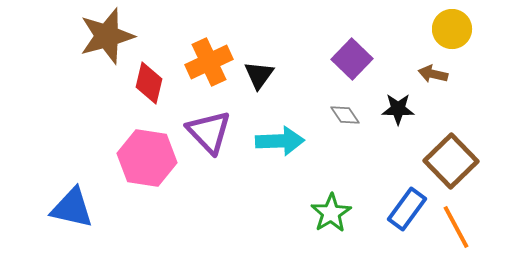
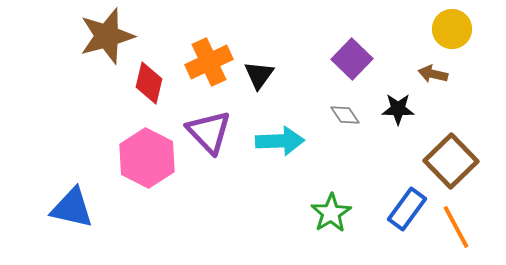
pink hexagon: rotated 18 degrees clockwise
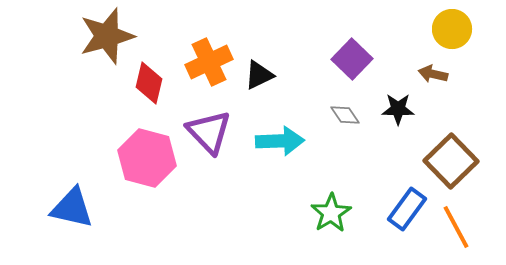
black triangle: rotated 28 degrees clockwise
pink hexagon: rotated 12 degrees counterclockwise
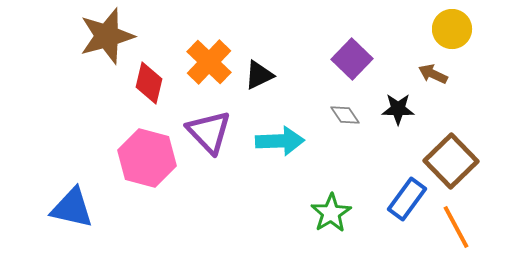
orange cross: rotated 21 degrees counterclockwise
brown arrow: rotated 12 degrees clockwise
blue rectangle: moved 10 px up
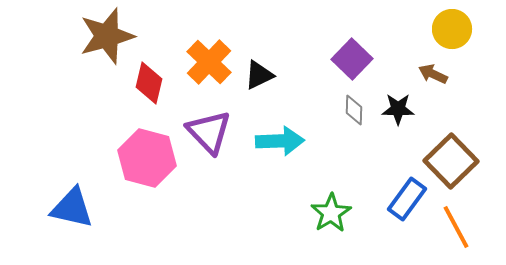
gray diamond: moved 9 px right, 5 px up; rotated 36 degrees clockwise
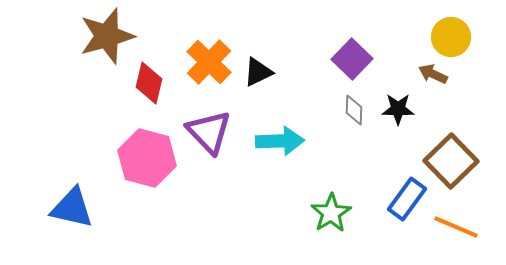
yellow circle: moved 1 px left, 8 px down
black triangle: moved 1 px left, 3 px up
orange line: rotated 39 degrees counterclockwise
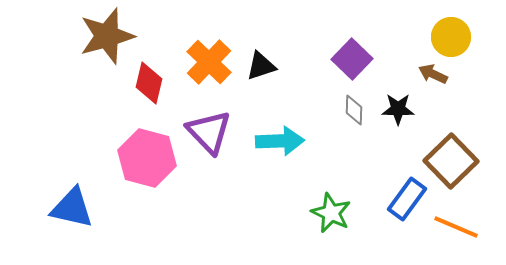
black triangle: moved 3 px right, 6 px up; rotated 8 degrees clockwise
green star: rotated 15 degrees counterclockwise
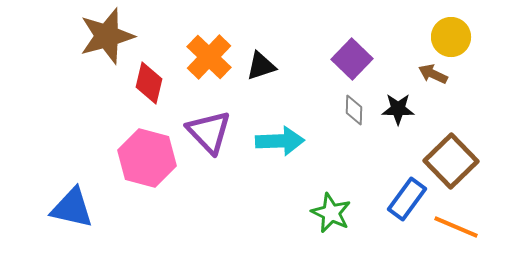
orange cross: moved 5 px up
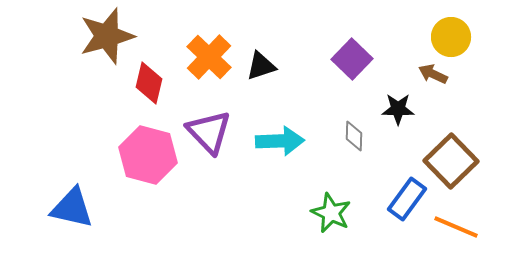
gray diamond: moved 26 px down
pink hexagon: moved 1 px right, 3 px up
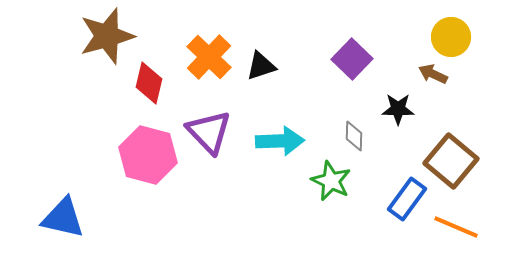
brown square: rotated 6 degrees counterclockwise
blue triangle: moved 9 px left, 10 px down
green star: moved 32 px up
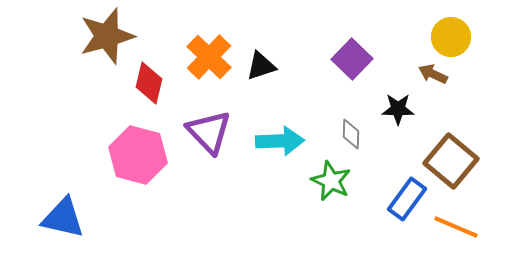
gray diamond: moved 3 px left, 2 px up
pink hexagon: moved 10 px left
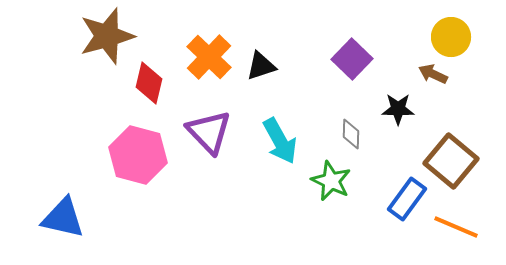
cyan arrow: rotated 63 degrees clockwise
